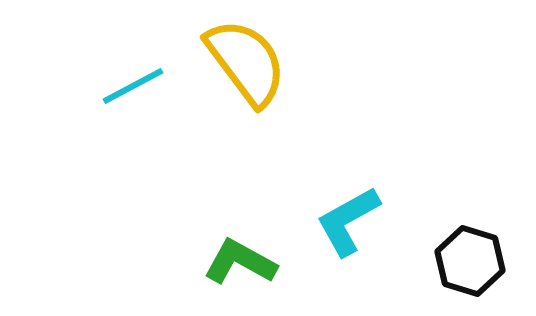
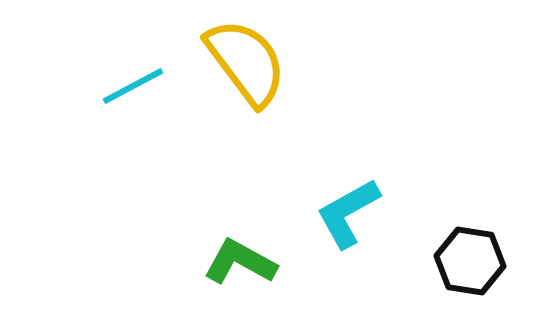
cyan L-shape: moved 8 px up
black hexagon: rotated 8 degrees counterclockwise
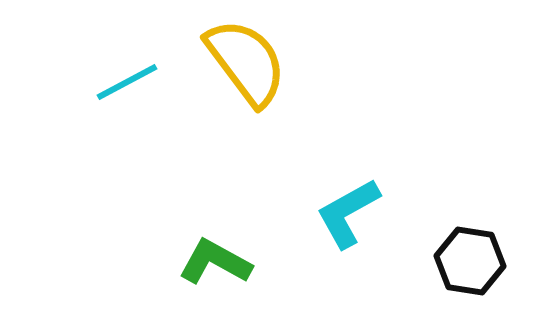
cyan line: moved 6 px left, 4 px up
green L-shape: moved 25 px left
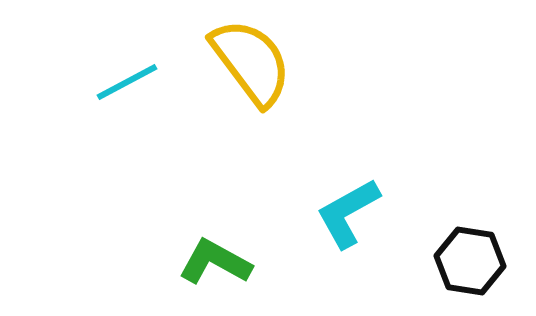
yellow semicircle: moved 5 px right
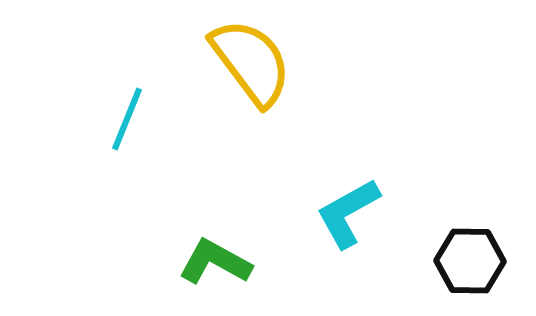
cyan line: moved 37 px down; rotated 40 degrees counterclockwise
black hexagon: rotated 8 degrees counterclockwise
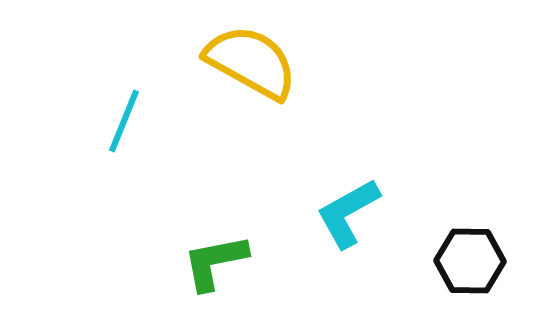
yellow semicircle: rotated 24 degrees counterclockwise
cyan line: moved 3 px left, 2 px down
green L-shape: rotated 40 degrees counterclockwise
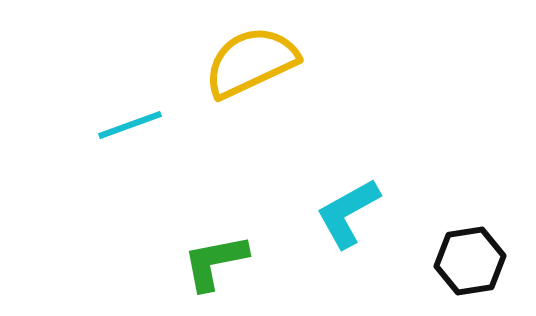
yellow semicircle: rotated 54 degrees counterclockwise
cyan line: moved 6 px right, 4 px down; rotated 48 degrees clockwise
black hexagon: rotated 10 degrees counterclockwise
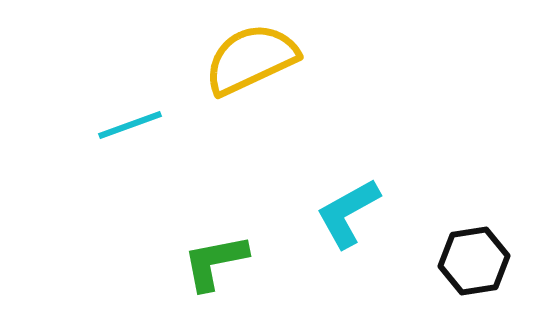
yellow semicircle: moved 3 px up
black hexagon: moved 4 px right
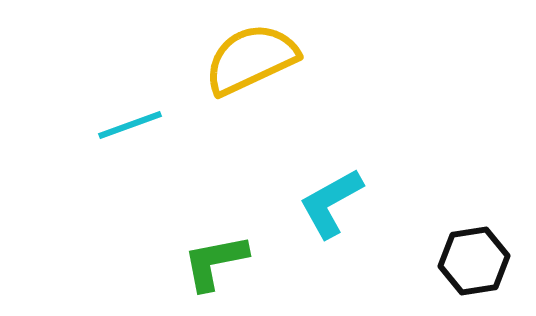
cyan L-shape: moved 17 px left, 10 px up
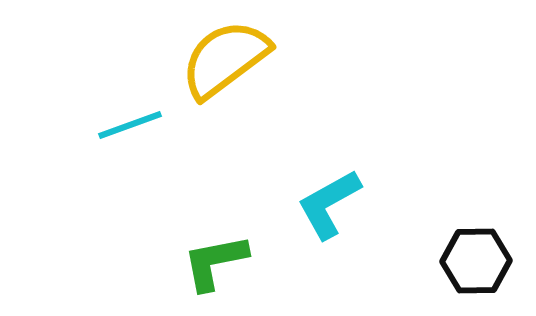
yellow semicircle: moved 26 px left; rotated 12 degrees counterclockwise
cyan L-shape: moved 2 px left, 1 px down
black hexagon: moved 2 px right; rotated 8 degrees clockwise
